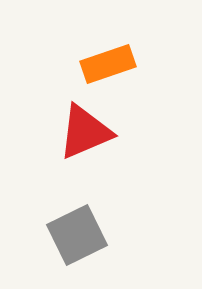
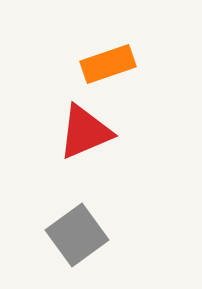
gray square: rotated 10 degrees counterclockwise
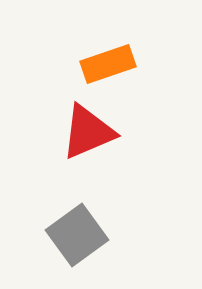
red triangle: moved 3 px right
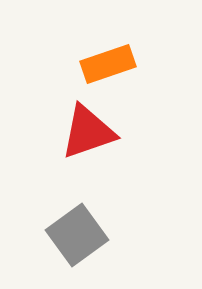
red triangle: rotated 4 degrees clockwise
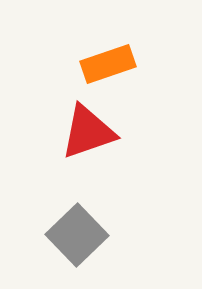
gray square: rotated 8 degrees counterclockwise
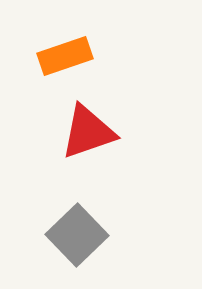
orange rectangle: moved 43 px left, 8 px up
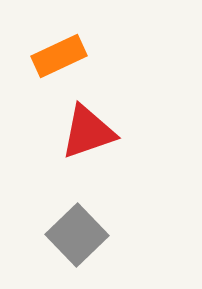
orange rectangle: moved 6 px left; rotated 6 degrees counterclockwise
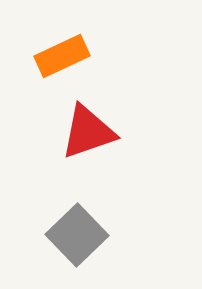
orange rectangle: moved 3 px right
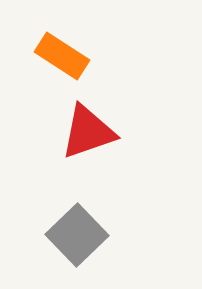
orange rectangle: rotated 58 degrees clockwise
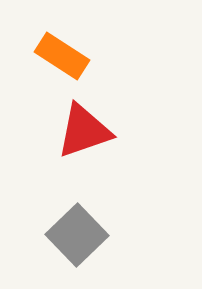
red triangle: moved 4 px left, 1 px up
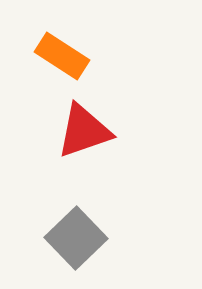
gray square: moved 1 px left, 3 px down
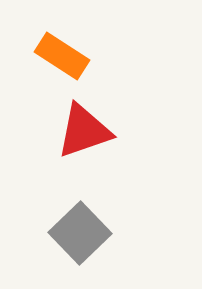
gray square: moved 4 px right, 5 px up
